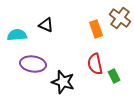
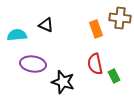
brown cross: rotated 30 degrees counterclockwise
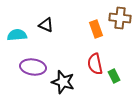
purple ellipse: moved 3 px down
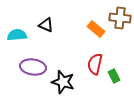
orange rectangle: rotated 30 degrees counterclockwise
red semicircle: rotated 25 degrees clockwise
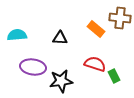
black triangle: moved 14 px right, 13 px down; rotated 21 degrees counterclockwise
red semicircle: rotated 95 degrees clockwise
black star: moved 2 px left, 1 px up; rotated 25 degrees counterclockwise
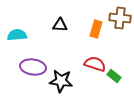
orange rectangle: rotated 66 degrees clockwise
black triangle: moved 13 px up
green rectangle: rotated 24 degrees counterclockwise
black star: rotated 15 degrees clockwise
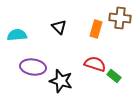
black triangle: moved 1 px left, 2 px down; rotated 42 degrees clockwise
black star: rotated 10 degrees clockwise
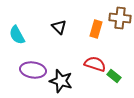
cyan semicircle: rotated 114 degrees counterclockwise
purple ellipse: moved 3 px down
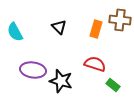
brown cross: moved 2 px down
cyan semicircle: moved 2 px left, 3 px up
green rectangle: moved 1 px left, 9 px down
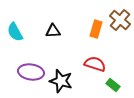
brown cross: rotated 35 degrees clockwise
black triangle: moved 6 px left, 4 px down; rotated 49 degrees counterclockwise
purple ellipse: moved 2 px left, 2 px down
